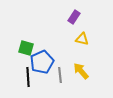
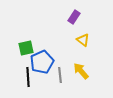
yellow triangle: moved 1 px right, 1 px down; rotated 24 degrees clockwise
green square: rotated 28 degrees counterclockwise
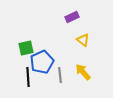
purple rectangle: moved 2 px left; rotated 32 degrees clockwise
yellow arrow: moved 2 px right, 1 px down
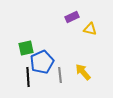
yellow triangle: moved 7 px right, 11 px up; rotated 24 degrees counterclockwise
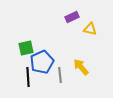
yellow arrow: moved 2 px left, 5 px up
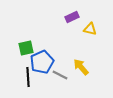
gray line: rotated 56 degrees counterclockwise
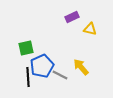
blue pentagon: moved 4 px down
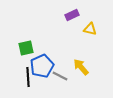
purple rectangle: moved 2 px up
gray line: moved 1 px down
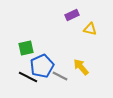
black line: rotated 60 degrees counterclockwise
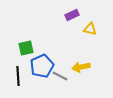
yellow arrow: rotated 60 degrees counterclockwise
black line: moved 10 px left, 1 px up; rotated 60 degrees clockwise
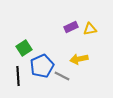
purple rectangle: moved 1 px left, 12 px down
yellow triangle: rotated 24 degrees counterclockwise
green square: moved 2 px left; rotated 21 degrees counterclockwise
yellow arrow: moved 2 px left, 8 px up
gray line: moved 2 px right
